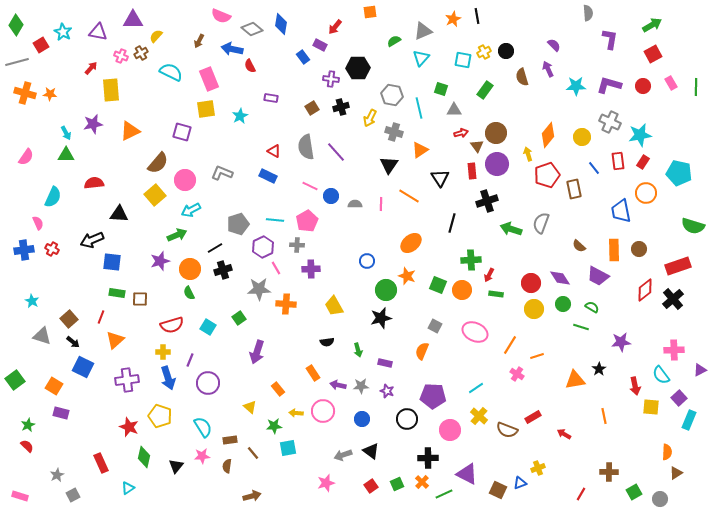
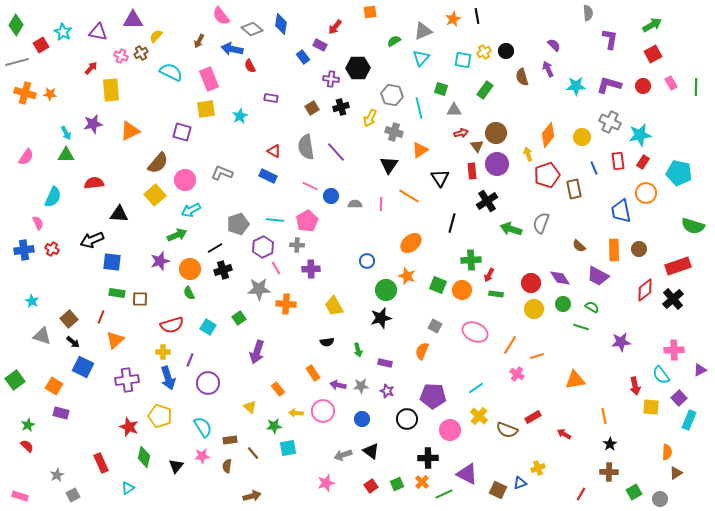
pink semicircle at (221, 16): rotated 30 degrees clockwise
blue line at (594, 168): rotated 16 degrees clockwise
black cross at (487, 201): rotated 15 degrees counterclockwise
black star at (599, 369): moved 11 px right, 75 px down
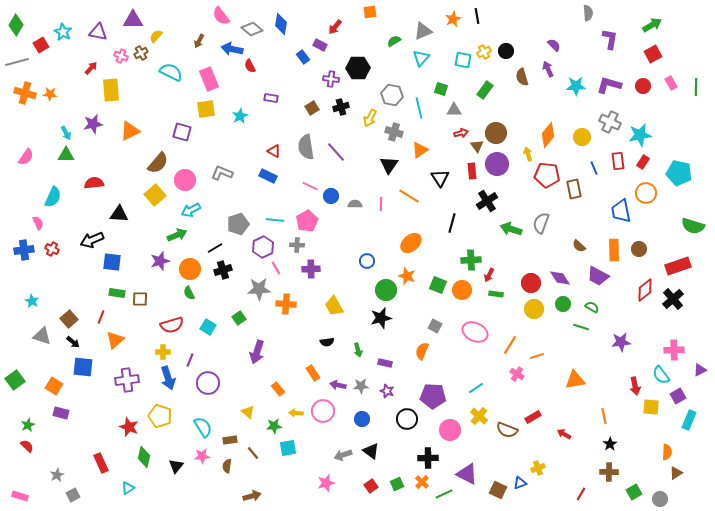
red pentagon at (547, 175): rotated 25 degrees clockwise
blue square at (83, 367): rotated 20 degrees counterclockwise
purple square at (679, 398): moved 1 px left, 2 px up; rotated 14 degrees clockwise
yellow triangle at (250, 407): moved 2 px left, 5 px down
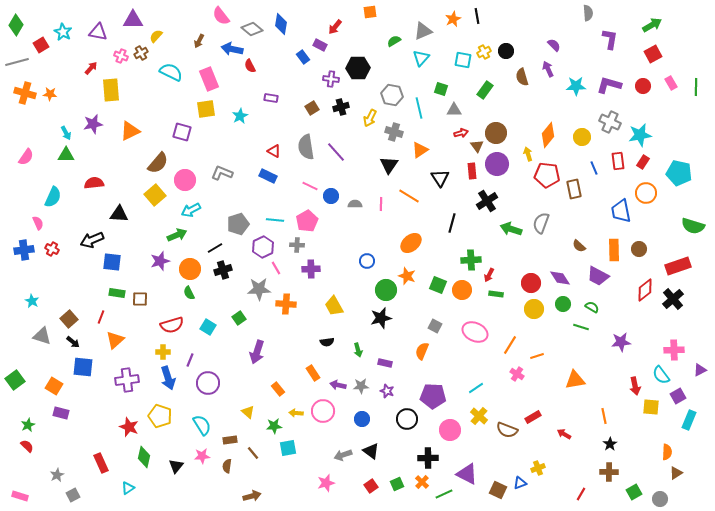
cyan semicircle at (203, 427): moved 1 px left, 2 px up
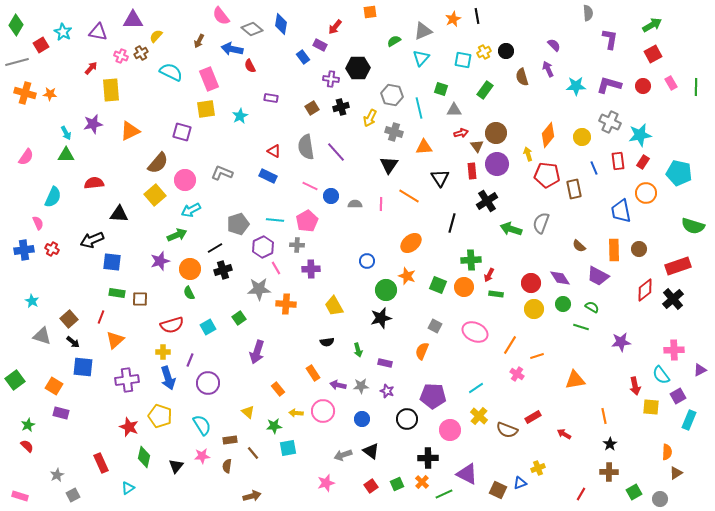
orange triangle at (420, 150): moved 4 px right, 3 px up; rotated 30 degrees clockwise
orange circle at (462, 290): moved 2 px right, 3 px up
cyan square at (208, 327): rotated 28 degrees clockwise
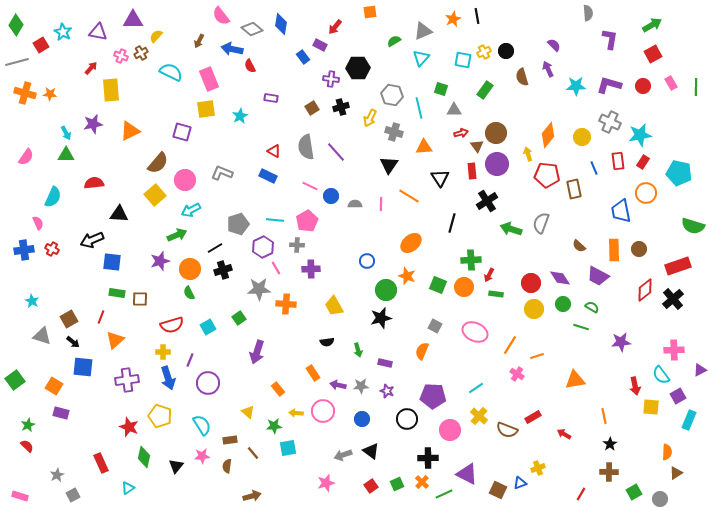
brown square at (69, 319): rotated 12 degrees clockwise
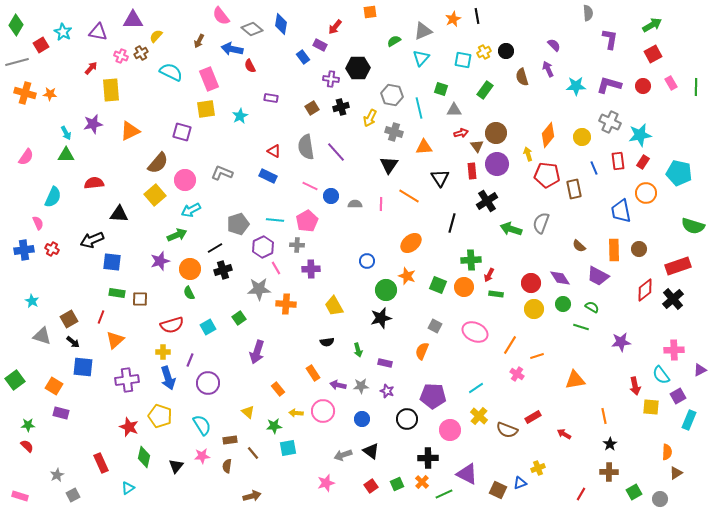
green star at (28, 425): rotated 24 degrees clockwise
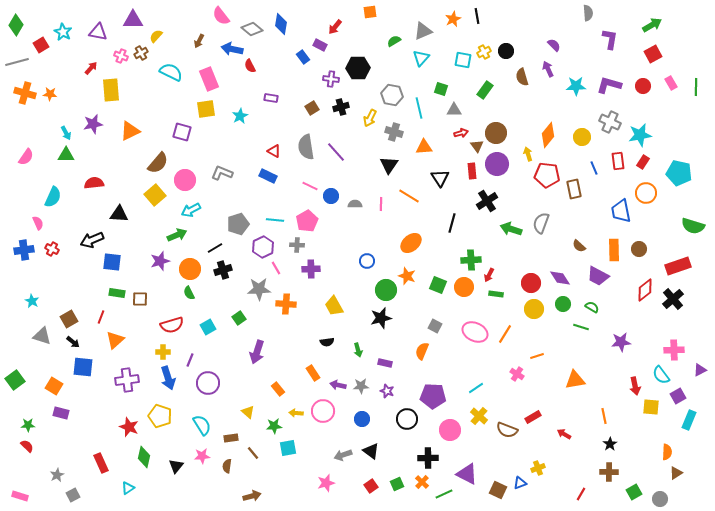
orange line at (510, 345): moved 5 px left, 11 px up
brown rectangle at (230, 440): moved 1 px right, 2 px up
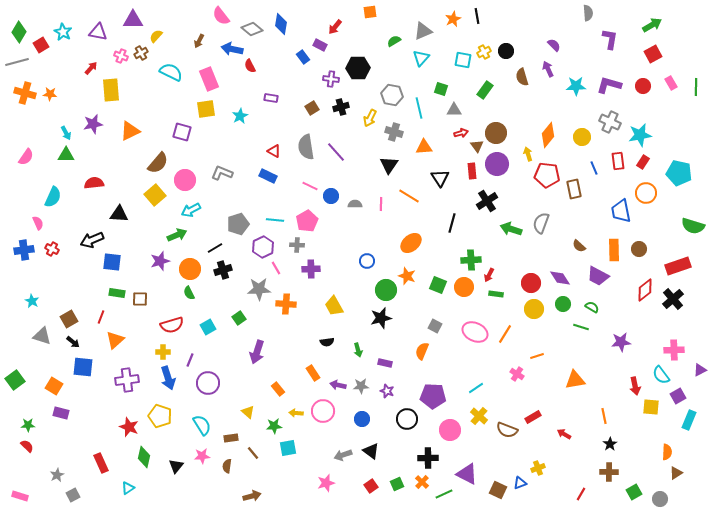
green diamond at (16, 25): moved 3 px right, 7 px down
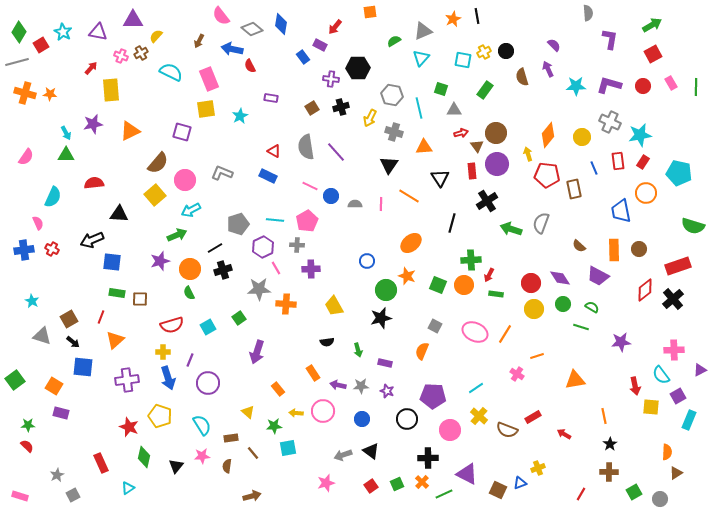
orange circle at (464, 287): moved 2 px up
